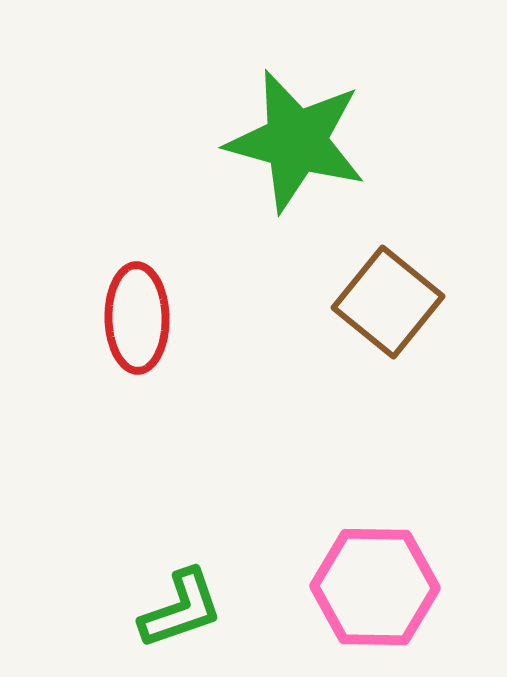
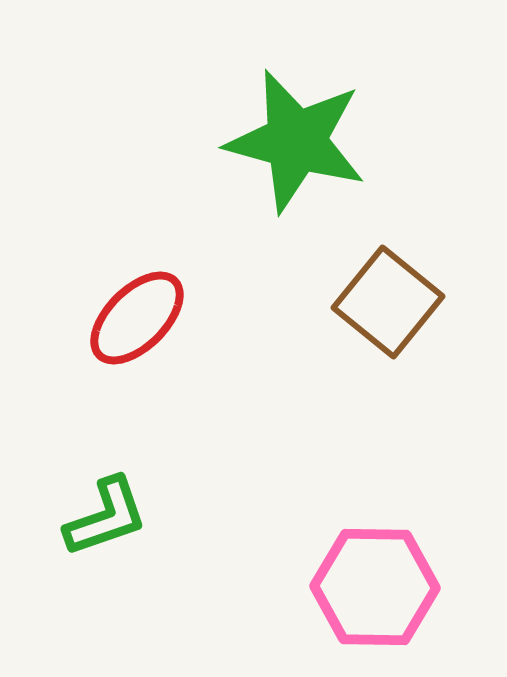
red ellipse: rotated 46 degrees clockwise
green L-shape: moved 75 px left, 92 px up
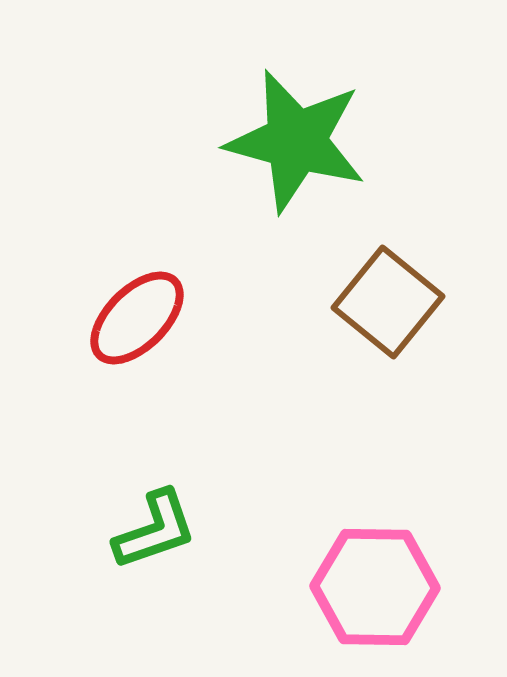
green L-shape: moved 49 px right, 13 px down
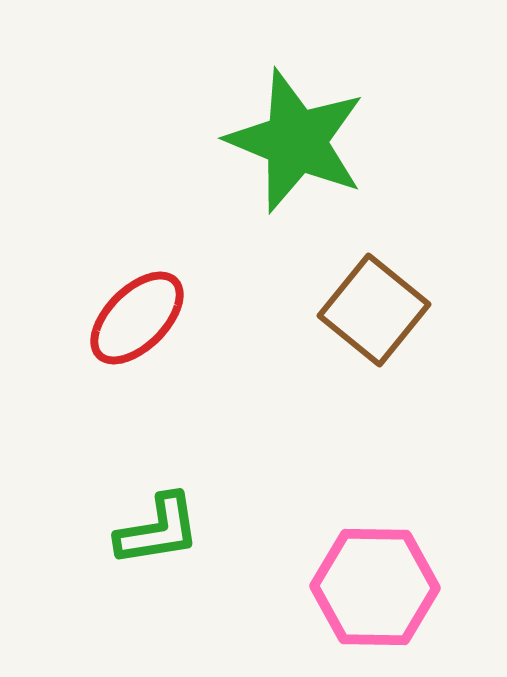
green star: rotated 7 degrees clockwise
brown square: moved 14 px left, 8 px down
green L-shape: moved 3 px right; rotated 10 degrees clockwise
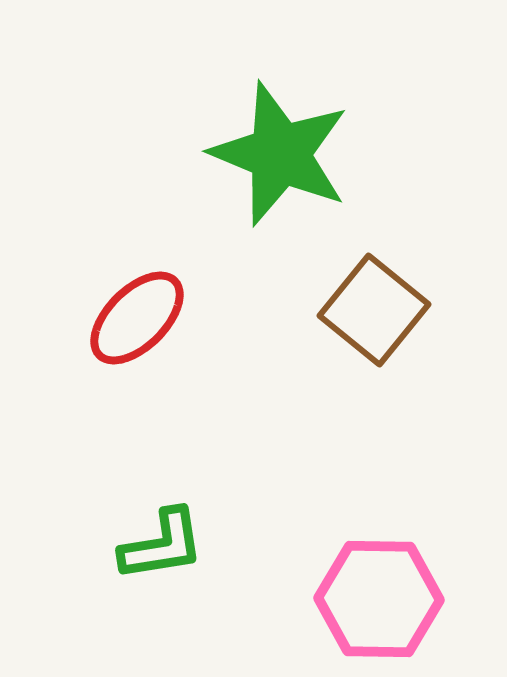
green star: moved 16 px left, 13 px down
green L-shape: moved 4 px right, 15 px down
pink hexagon: moved 4 px right, 12 px down
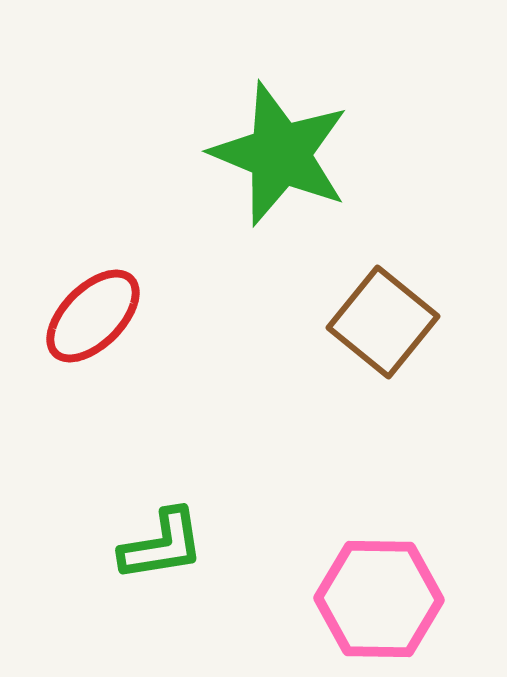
brown square: moved 9 px right, 12 px down
red ellipse: moved 44 px left, 2 px up
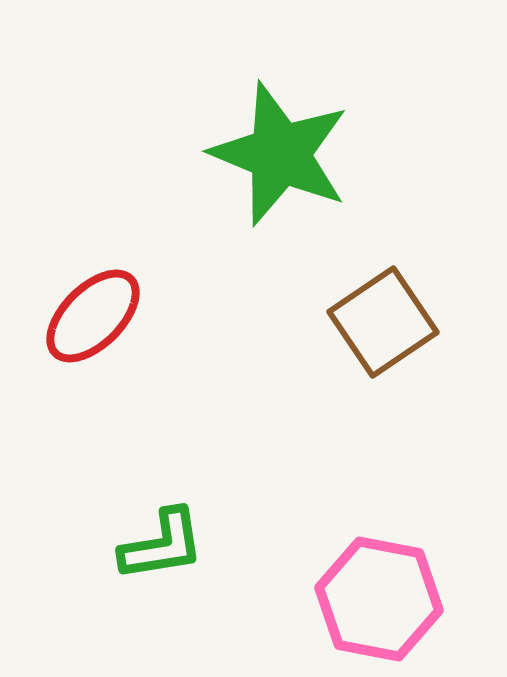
brown square: rotated 17 degrees clockwise
pink hexagon: rotated 10 degrees clockwise
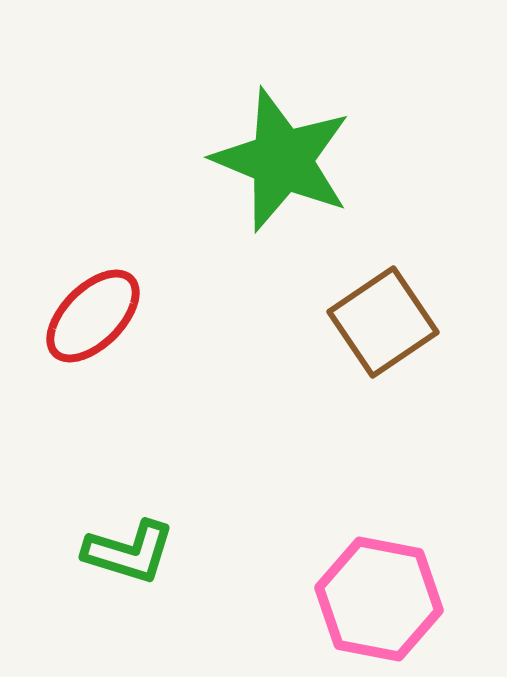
green star: moved 2 px right, 6 px down
green L-shape: moved 33 px left, 7 px down; rotated 26 degrees clockwise
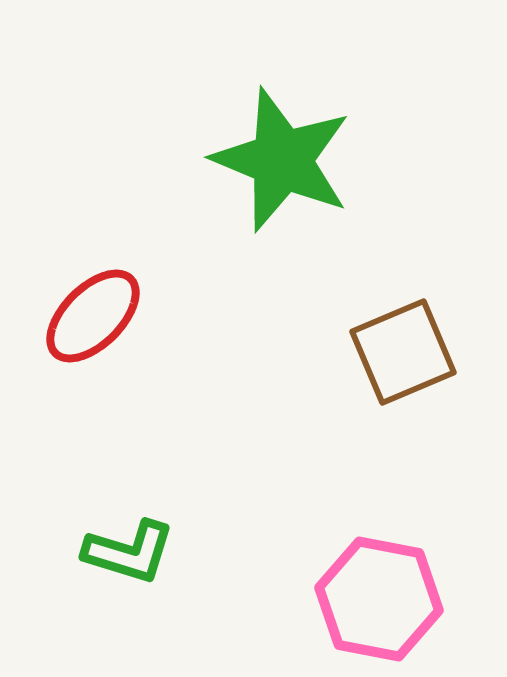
brown square: moved 20 px right, 30 px down; rotated 11 degrees clockwise
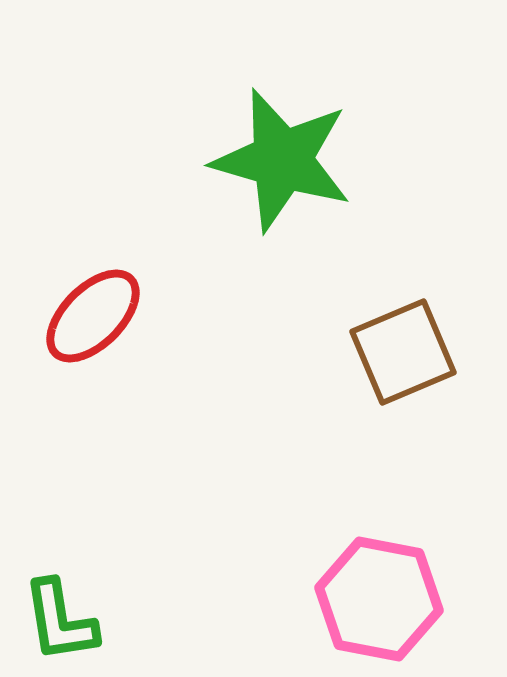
green star: rotated 6 degrees counterclockwise
green L-shape: moved 69 px left, 69 px down; rotated 64 degrees clockwise
